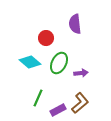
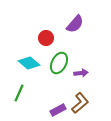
purple semicircle: rotated 132 degrees counterclockwise
cyan diamond: moved 1 px left, 1 px down
green line: moved 19 px left, 5 px up
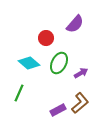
purple arrow: rotated 24 degrees counterclockwise
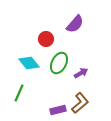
red circle: moved 1 px down
cyan diamond: rotated 10 degrees clockwise
purple rectangle: rotated 14 degrees clockwise
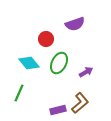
purple semicircle: rotated 30 degrees clockwise
purple arrow: moved 5 px right, 1 px up
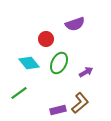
green line: rotated 30 degrees clockwise
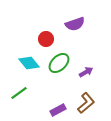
green ellipse: rotated 20 degrees clockwise
brown L-shape: moved 6 px right
purple rectangle: rotated 14 degrees counterclockwise
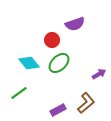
red circle: moved 6 px right, 1 px down
purple arrow: moved 13 px right, 2 px down
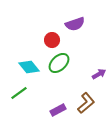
cyan diamond: moved 4 px down
